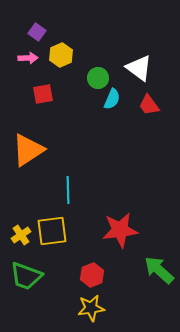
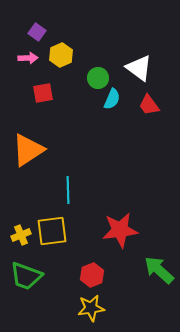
red square: moved 1 px up
yellow cross: rotated 12 degrees clockwise
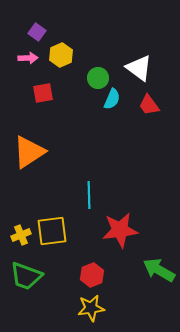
orange triangle: moved 1 px right, 2 px down
cyan line: moved 21 px right, 5 px down
green arrow: rotated 12 degrees counterclockwise
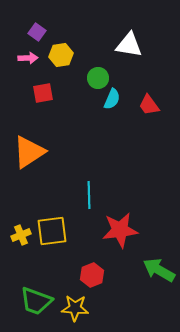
yellow hexagon: rotated 15 degrees clockwise
white triangle: moved 10 px left, 23 px up; rotated 28 degrees counterclockwise
green trapezoid: moved 10 px right, 25 px down
yellow star: moved 16 px left; rotated 12 degrees clockwise
